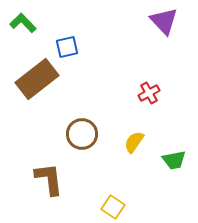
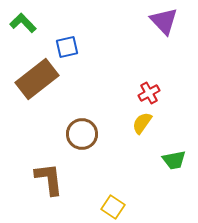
yellow semicircle: moved 8 px right, 19 px up
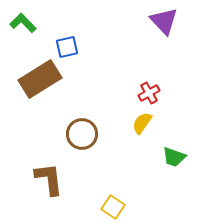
brown rectangle: moved 3 px right; rotated 6 degrees clockwise
green trapezoid: moved 3 px up; rotated 30 degrees clockwise
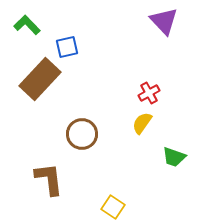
green L-shape: moved 4 px right, 2 px down
brown rectangle: rotated 15 degrees counterclockwise
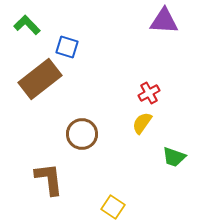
purple triangle: rotated 44 degrees counterclockwise
blue square: rotated 30 degrees clockwise
brown rectangle: rotated 9 degrees clockwise
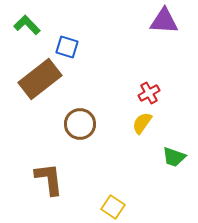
brown circle: moved 2 px left, 10 px up
